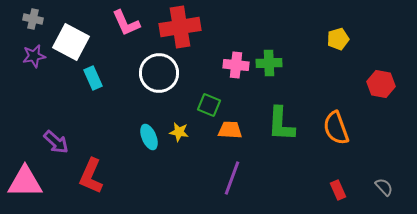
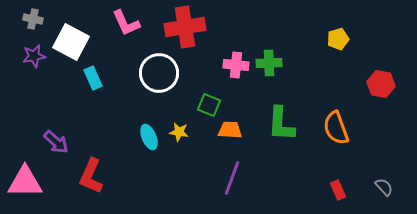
red cross: moved 5 px right
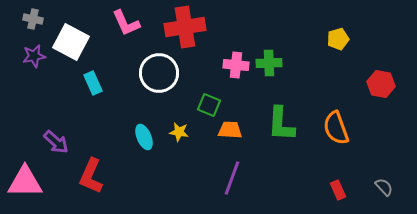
cyan rectangle: moved 5 px down
cyan ellipse: moved 5 px left
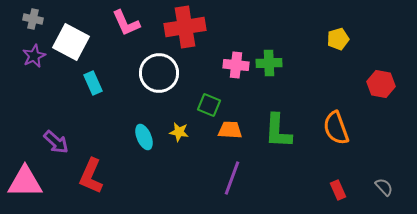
purple star: rotated 15 degrees counterclockwise
green L-shape: moved 3 px left, 7 px down
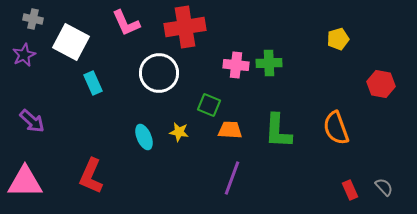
purple star: moved 10 px left, 1 px up
purple arrow: moved 24 px left, 21 px up
red rectangle: moved 12 px right
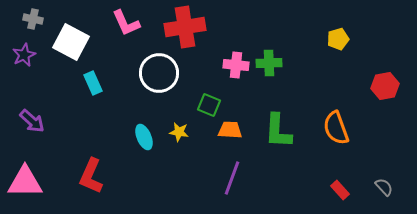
red hexagon: moved 4 px right, 2 px down; rotated 20 degrees counterclockwise
red rectangle: moved 10 px left; rotated 18 degrees counterclockwise
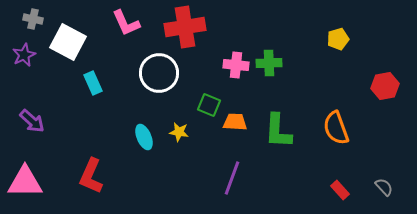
white square: moved 3 px left
orange trapezoid: moved 5 px right, 8 px up
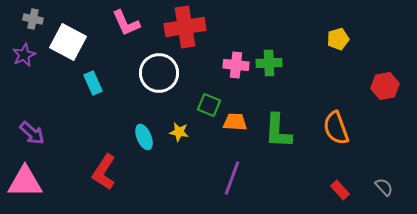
purple arrow: moved 12 px down
red L-shape: moved 13 px right, 4 px up; rotated 9 degrees clockwise
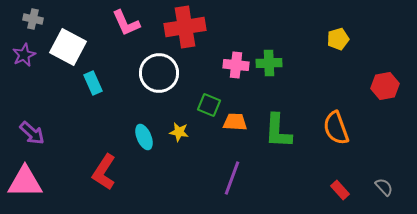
white square: moved 5 px down
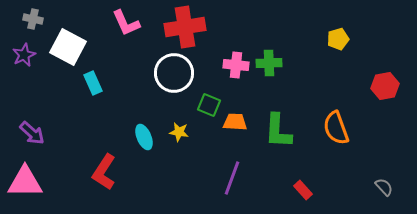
white circle: moved 15 px right
red rectangle: moved 37 px left
